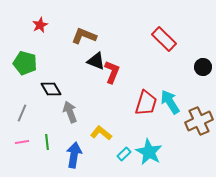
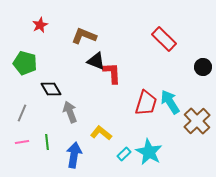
red L-shape: moved 1 px down; rotated 25 degrees counterclockwise
brown cross: moved 2 px left; rotated 20 degrees counterclockwise
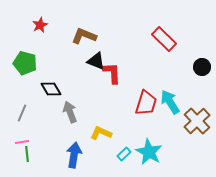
black circle: moved 1 px left
yellow L-shape: rotated 15 degrees counterclockwise
green line: moved 20 px left, 12 px down
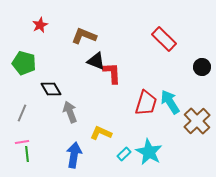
green pentagon: moved 1 px left
